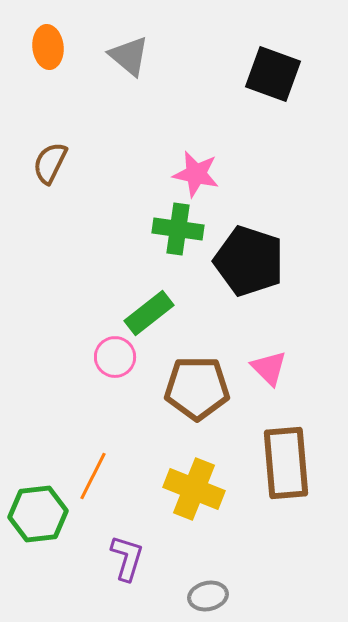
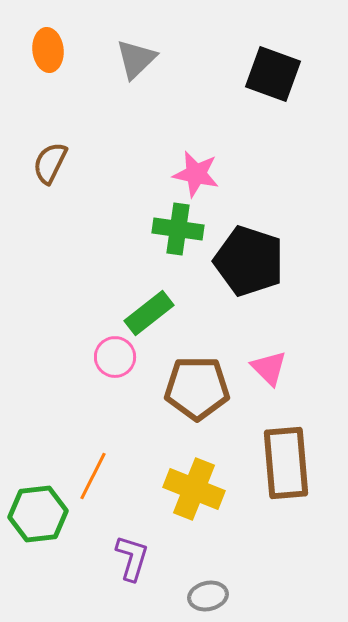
orange ellipse: moved 3 px down
gray triangle: moved 7 px right, 3 px down; rotated 36 degrees clockwise
purple L-shape: moved 5 px right
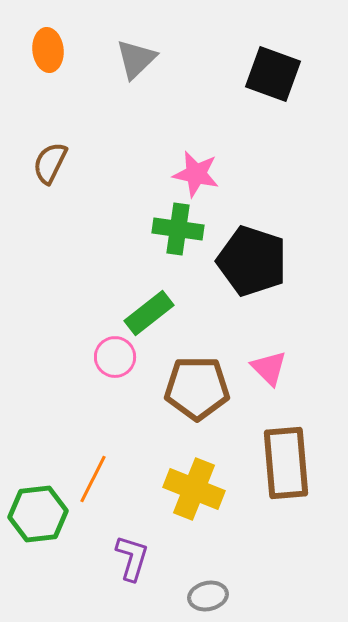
black pentagon: moved 3 px right
orange line: moved 3 px down
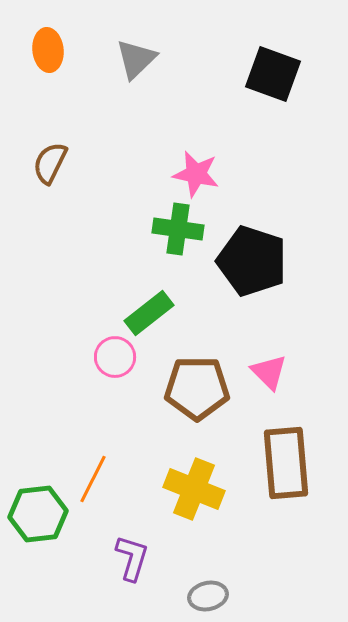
pink triangle: moved 4 px down
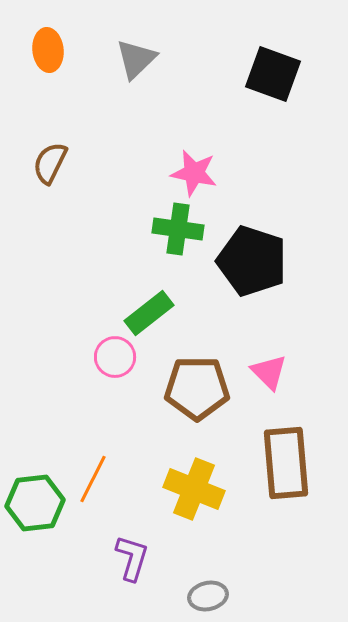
pink star: moved 2 px left, 1 px up
green hexagon: moved 3 px left, 11 px up
